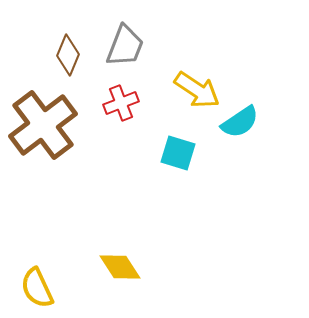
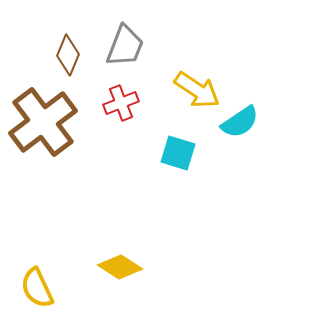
brown cross: moved 3 px up
yellow diamond: rotated 24 degrees counterclockwise
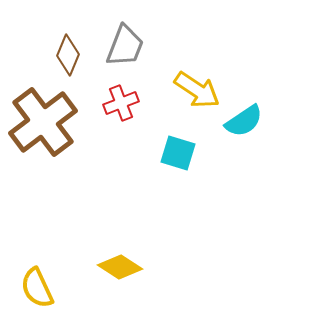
cyan semicircle: moved 4 px right, 1 px up
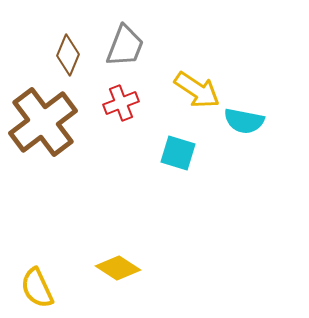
cyan semicircle: rotated 45 degrees clockwise
yellow diamond: moved 2 px left, 1 px down
